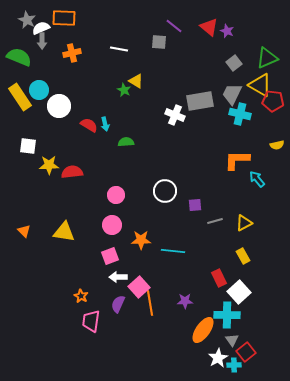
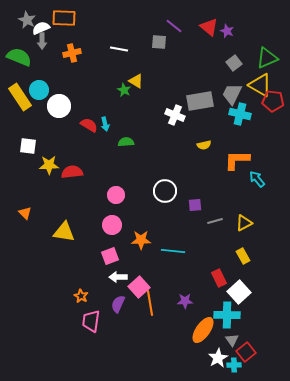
yellow semicircle at (277, 145): moved 73 px left
orange triangle at (24, 231): moved 1 px right, 18 px up
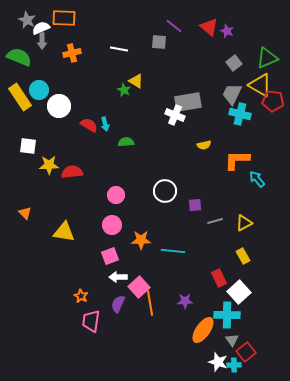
gray rectangle at (200, 101): moved 12 px left, 1 px down
white star at (218, 358): moved 4 px down; rotated 24 degrees counterclockwise
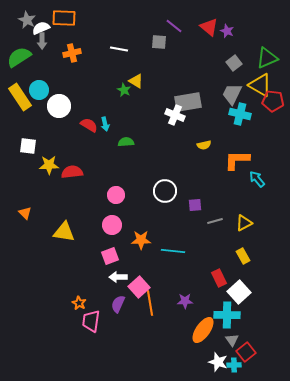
green semicircle at (19, 57): rotated 55 degrees counterclockwise
orange star at (81, 296): moved 2 px left, 7 px down
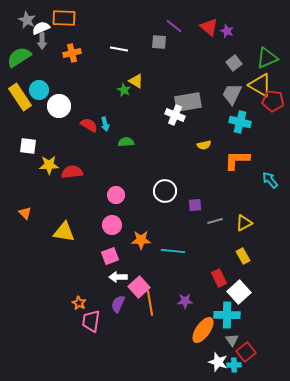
cyan cross at (240, 114): moved 8 px down
cyan arrow at (257, 179): moved 13 px right, 1 px down
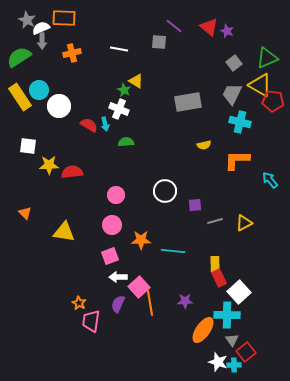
white cross at (175, 115): moved 56 px left, 6 px up
yellow rectangle at (243, 256): moved 28 px left, 8 px down; rotated 28 degrees clockwise
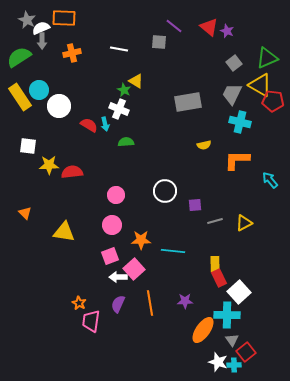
pink square at (139, 287): moved 5 px left, 18 px up
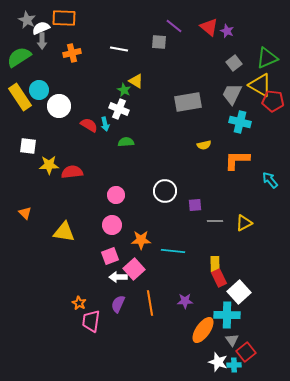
gray line at (215, 221): rotated 14 degrees clockwise
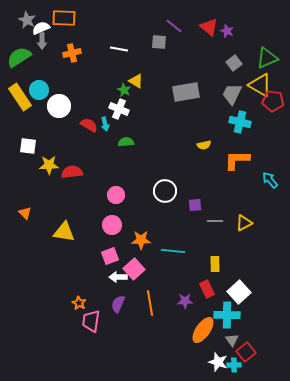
gray rectangle at (188, 102): moved 2 px left, 10 px up
red rectangle at (219, 278): moved 12 px left, 11 px down
